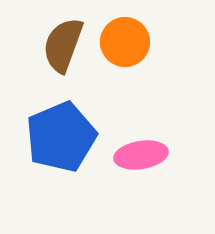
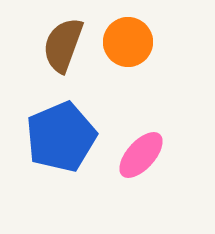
orange circle: moved 3 px right
pink ellipse: rotated 39 degrees counterclockwise
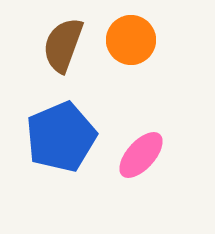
orange circle: moved 3 px right, 2 px up
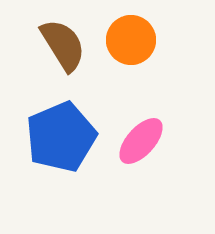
brown semicircle: rotated 128 degrees clockwise
pink ellipse: moved 14 px up
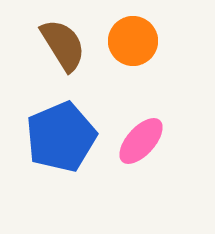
orange circle: moved 2 px right, 1 px down
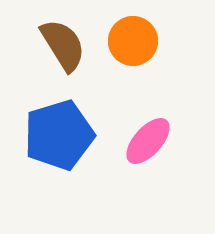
blue pentagon: moved 2 px left, 2 px up; rotated 6 degrees clockwise
pink ellipse: moved 7 px right
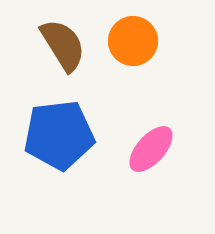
blue pentagon: rotated 10 degrees clockwise
pink ellipse: moved 3 px right, 8 px down
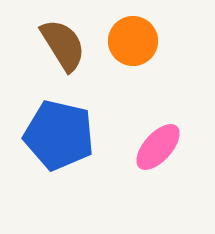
blue pentagon: rotated 20 degrees clockwise
pink ellipse: moved 7 px right, 2 px up
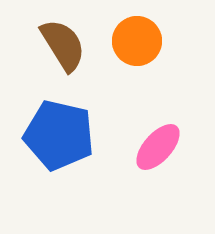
orange circle: moved 4 px right
